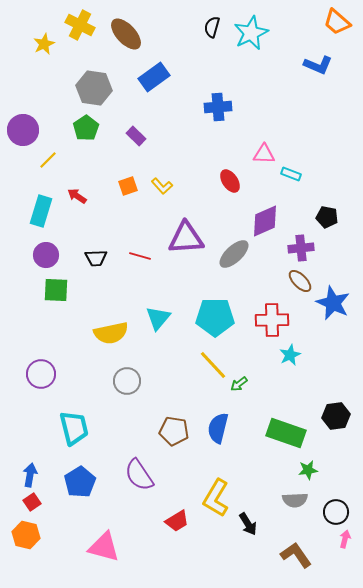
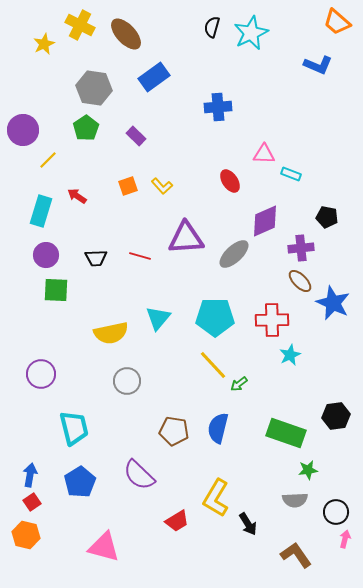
purple semicircle at (139, 475): rotated 12 degrees counterclockwise
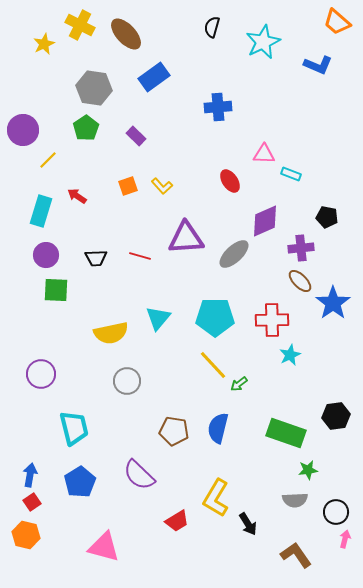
cyan star at (251, 33): moved 12 px right, 9 px down
blue star at (333, 303): rotated 12 degrees clockwise
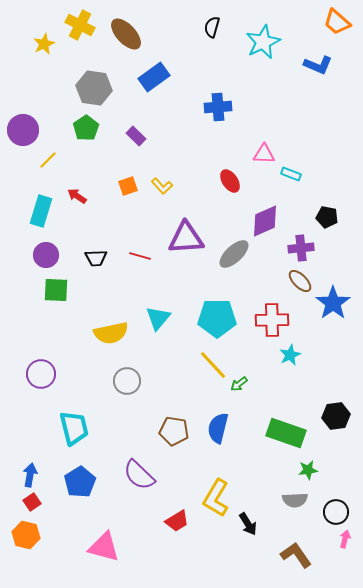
cyan pentagon at (215, 317): moved 2 px right, 1 px down
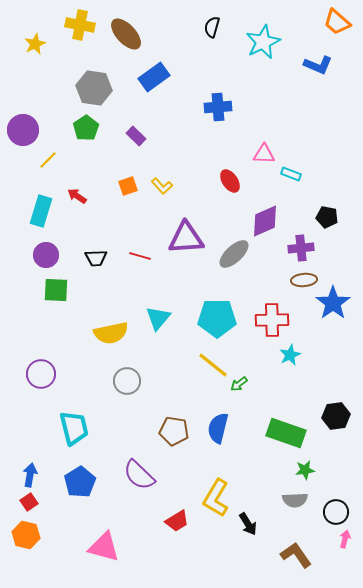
yellow cross at (80, 25): rotated 16 degrees counterclockwise
yellow star at (44, 44): moved 9 px left
brown ellipse at (300, 281): moved 4 px right, 1 px up; rotated 50 degrees counterclockwise
yellow line at (213, 365): rotated 8 degrees counterclockwise
green star at (308, 470): moved 3 px left
red square at (32, 502): moved 3 px left
